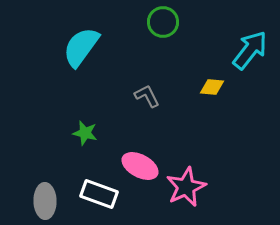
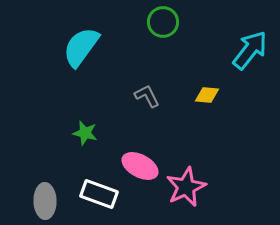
yellow diamond: moved 5 px left, 8 px down
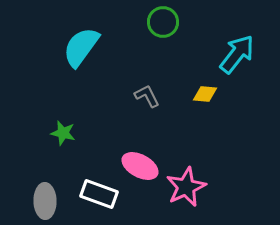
cyan arrow: moved 13 px left, 4 px down
yellow diamond: moved 2 px left, 1 px up
green star: moved 22 px left
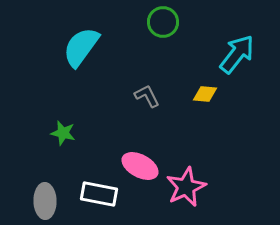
white rectangle: rotated 9 degrees counterclockwise
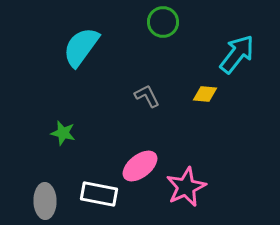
pink ellipse: rotated 66 degrees counterclockwise
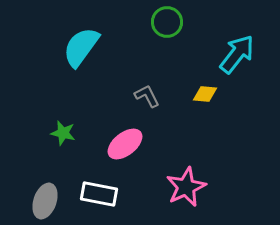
green circle: moved 4 px right
pink ellipse: moved 15 px left, 22 px up
gray ellipse: rotated 20 degrees clockwise
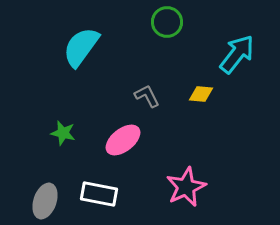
yellow diamond: moved 4 px left
pink ellipse: moved 2 px left, 4 px up
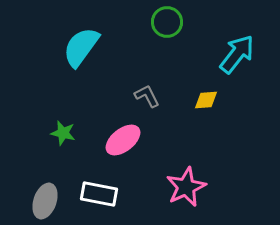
yellow diamond: moved 5 px right, 6 px down; rotated 10 degrees counterclockwise
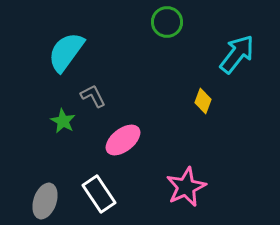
cyan semicircle: moved 15 px left, 5 px down
gray L-shape: moved 54 px left
yellow diamond: moved 3 px left, 1 px down; rotated 65 degrees counterclockwise
green star: moved 12 px up; rotated 15 degrees clockwise
white rectangle: rotated 45 degrees clockwise
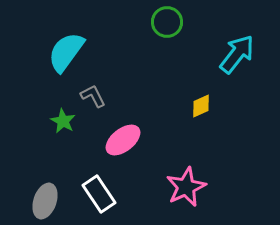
yellow diamond: moved 2 px left, 5 px down; rotated 45 degrees clockwise
